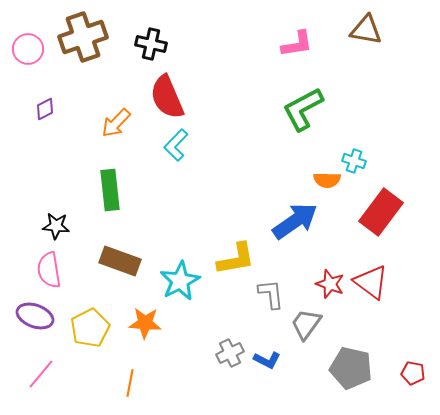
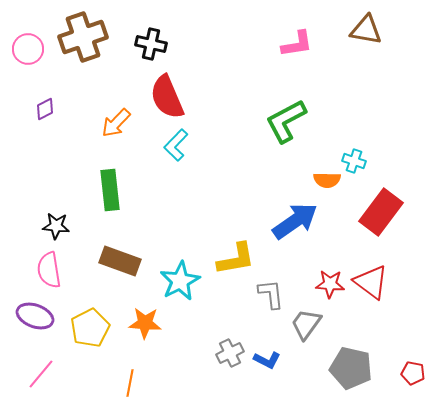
green L-shape: moved 17 px left, 12 px down
red star: rotated 16 degrees counterclockwise
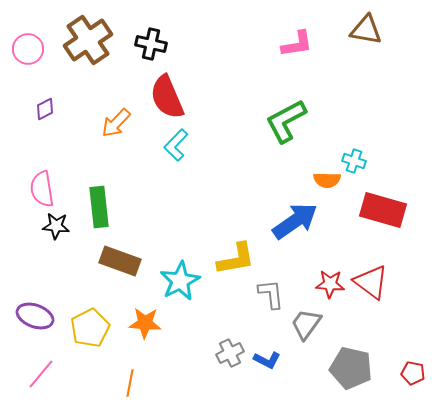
brown cross: moved 5 px right, 3 px down; rotated 15 degrees counterclockwise
green rectangle: moved 11 px left, 17 px down
red rectangle: moved 2 px right, 2 px up; rotated 69 degrees clockwise
pink semicircle: moved 7 px left, 81 px up
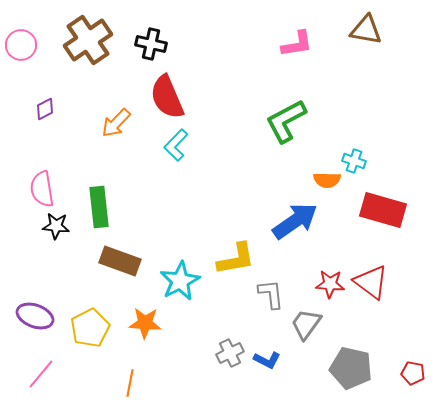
pink circle: moved 7 px left, 4 px up
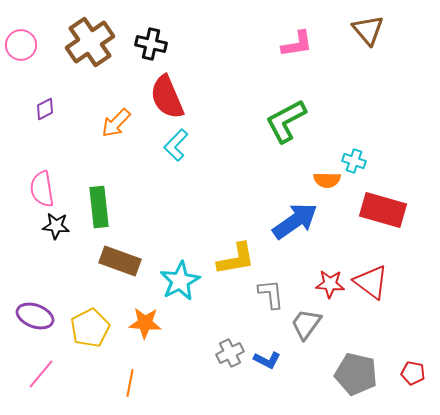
brown triangle: moved 2 px right; rotated 40 degrees clockwise
brown cross: moved 2 px right, 2 px down
gray pentagon: moved 5 px right, 6 px down
